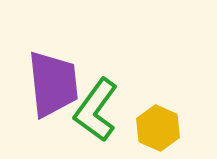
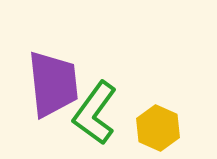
green L-shape: moved 1 px left, 3 px down
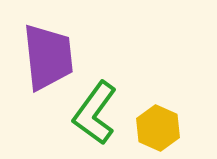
purple trapezoid: moved 5 px left, 27 px up
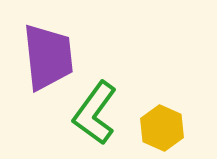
yellow hexagon: moved 4 px right
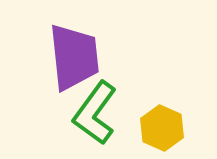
purple trapezoid: moved 26 px right
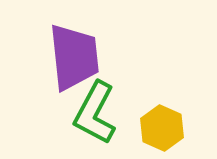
green L-shape: rotated 8 degrees counterclockwise
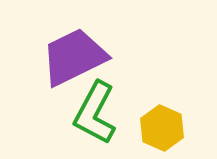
purple trapezoid: rotated 110 degrees counterclockwise
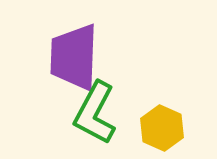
purple trapezoid: rotated 62 degrees counterclockwise
